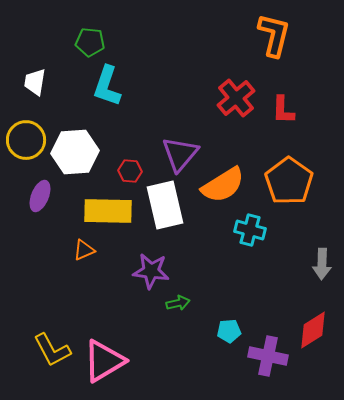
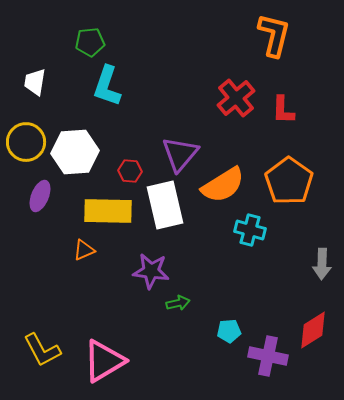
green pentagon: rotated 12 degrees counterclockwise
yellow circle: moved 2 px down
yellow L-shape: moved 10 px left
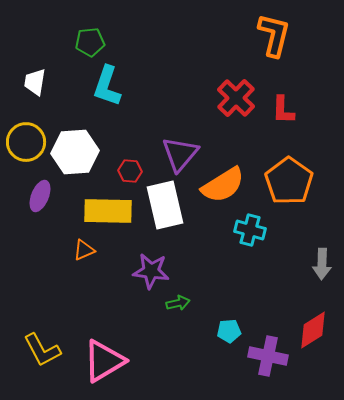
red cross: rotated 6 degrees counterclockwise
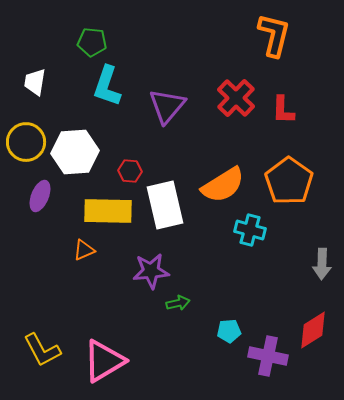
green pentagon: moved 2 px right; rotated 12 degrees clockwise
purple triangle: moved 13 px left, 48 px up
purple star: rotated 12 degrees counterclockwise
